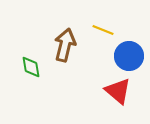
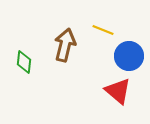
green diamond: moved 7 px left, 5 px up; rotated 15 degrees clockwise
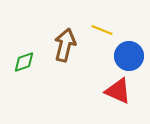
yellow line: moved 1 px left
green diamond: rotated 65 degrees clockwise
red triangle: rotated 16 degrees counterclockwise
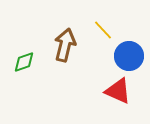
yellow line: moved 1 px right; rotated 25 degrees clockwise
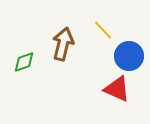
brown arrow: moved 2 px left, 1 px up
red triangle: moved 1 px left, 2 px up
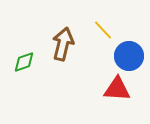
red triangle: rotated 20 degrees counterclockwise
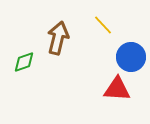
yellow line: moved 5 px up
brown arrow: moved 5 px left, 6 px up
blue circle: moved 2 px right, 1 px down
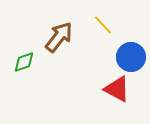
brown arrow: moved 1 px right, 1 px up; rotated 24 degrees clockwise
red triangle: rotated 24 degrees clockwise
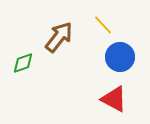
blue circle: moved 11 px left
green diamond: moved 1 px left, 1 px down
red triangle: moved 3 px left, 10 px down
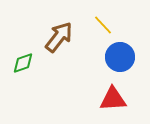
red triangle: moved 1 px left; rotated 32 degrees counterclockwise
